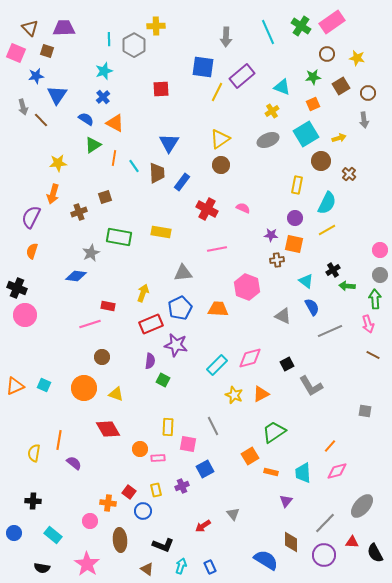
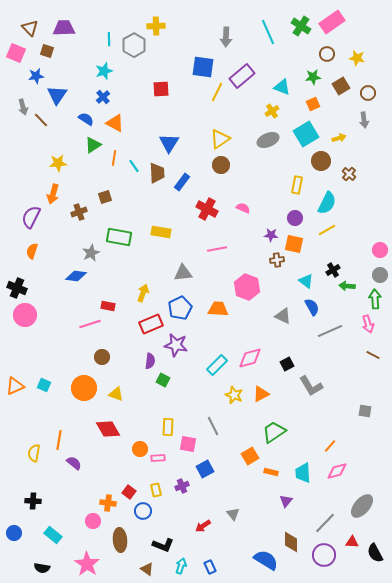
pink circle at (90, 521): moved 3 px right
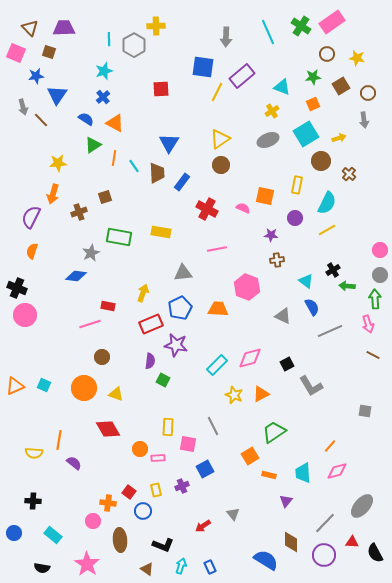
brown square at (47, 51): moved 2 px right, 1 px down
orange square at (294, 244): moved 29 px left, 48 px up
yellow semicircle at (34, 453): rotated 96 degrees counterclockwise
orange rectangle at (271, 472): moved 2 px left, 3 px down
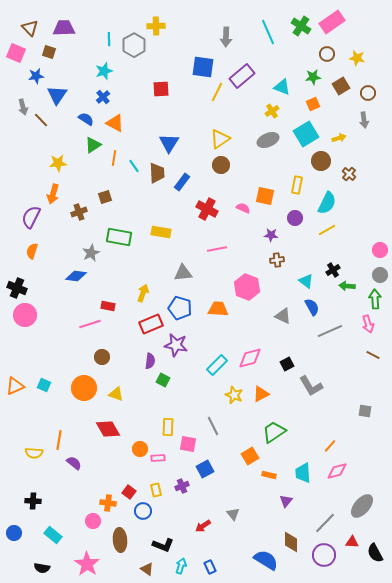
blue pentagon at (180, 308): rotated 30 degrees counterclockwise
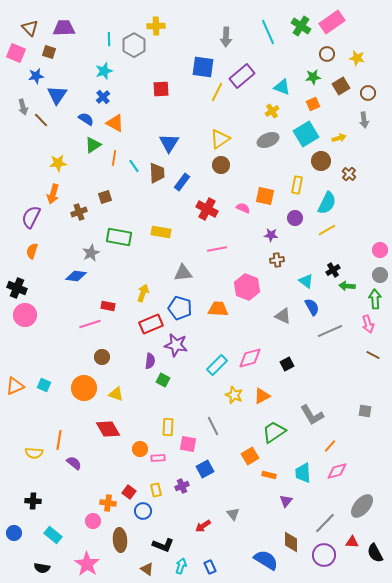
gray L-shape at (311, 386): moved 1 px right, 29 px down
orange triangle at (261, 394): moved 1 px right, 2 px down
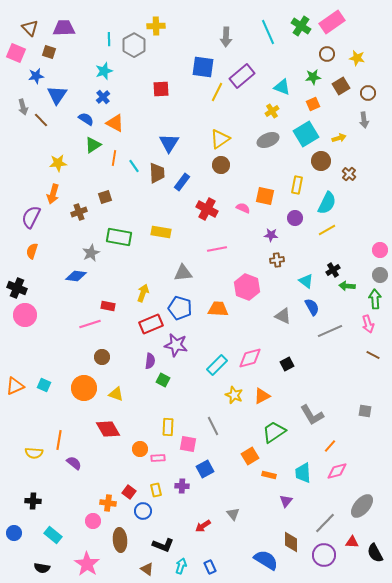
purple cross at (182, 486): rotated 24 degrees clockwise
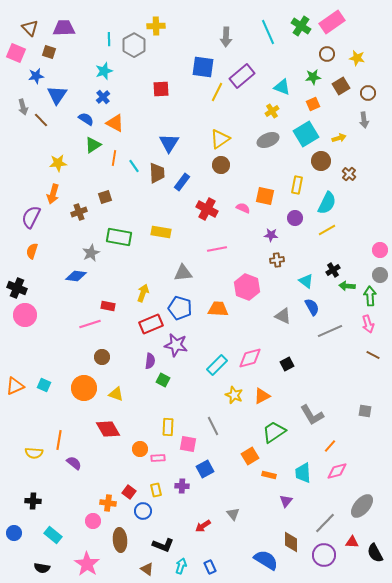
green arrow at (375, 299): moved 5 px left, 3 px up
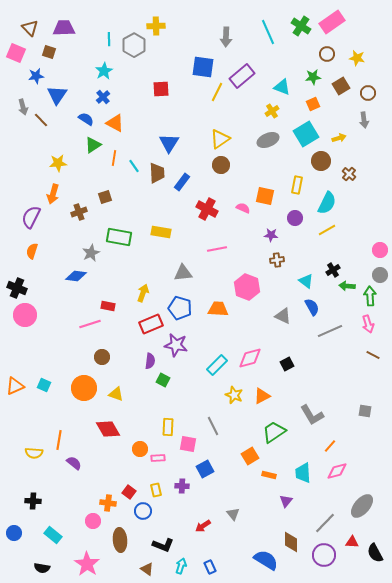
cyan star at (104, 71): rotated 12 degrees counterclockwise
